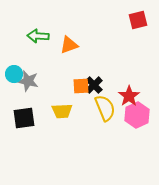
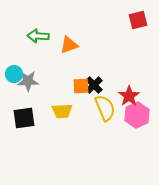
gray star: rotated 15 degrees counterclockwise
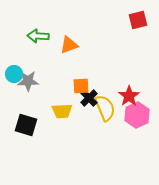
black cross: moved 5 px left, 13 px down
black square: moved 2 px right, 7 px down; rotated 25 degrees clockwise
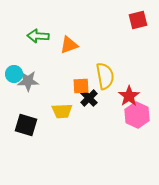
yellow semicircle: moved 32 px up; rotated 12 degrees clockwise
pink hexagon: rotated 10 degrees counterclockwise
